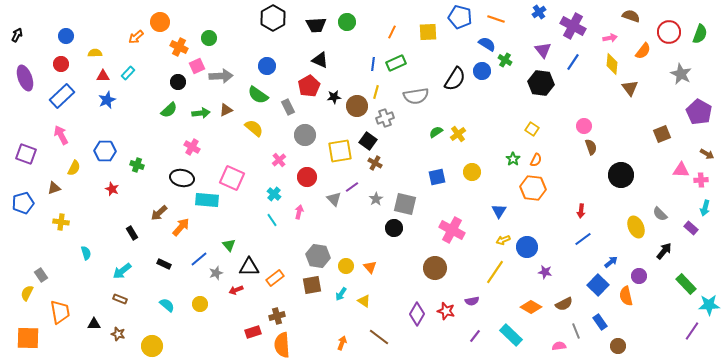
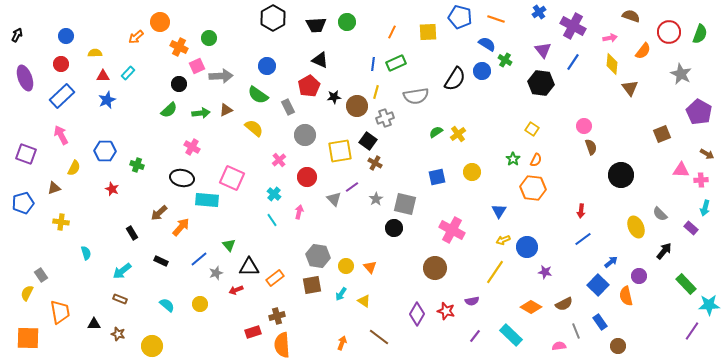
black circle at (178, 82): moved 1 px right, 2 px down
black rectangle at (164, 264): moved 3 px left, 3 px up
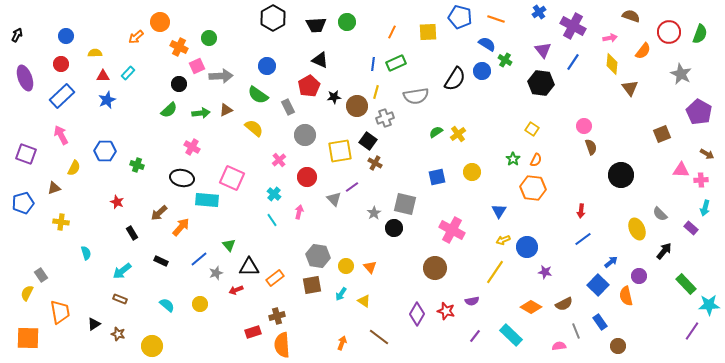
red star at (112, 189): moved 5 px right, 13 px down
gray star at (376, 199): moved 2 px left, 14 px down
yellow ellipse at (636, 227): moved 1 px right, 2 px down
black triangle at (94, 324): rotated 32 degrees counterclockwise
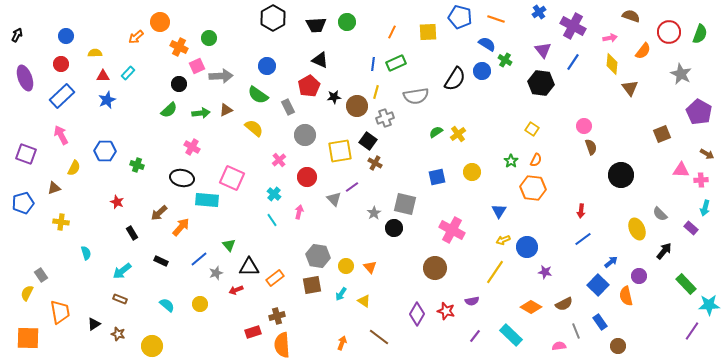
green star at (513, 159): moved 2 px left, 2 px down
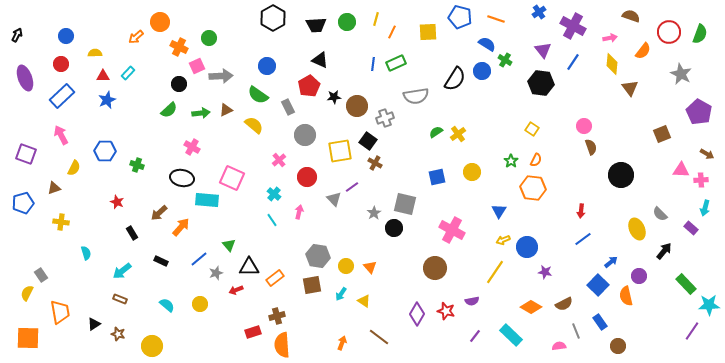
yellow line at (376, 92): moved 73 px up
yellow semicircle at (254, 128): moved 3 px up
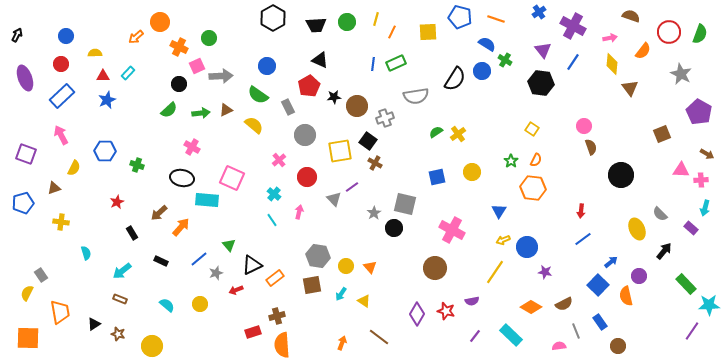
red star at (117, 202): rotated 24 degrees clockwise
black triangle at (249, 267): moved 3 px right, 2 px up; rotated 25 degrees counterclockwise
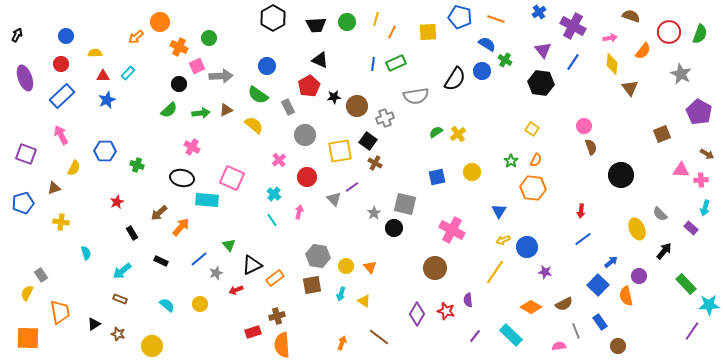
cyan arrow at (341, 294): rotated 16 degrees counterclockwise
purple semicircle at (472, 301): moved 4 px left, 1 px up; rotated 96 degrees clockwise
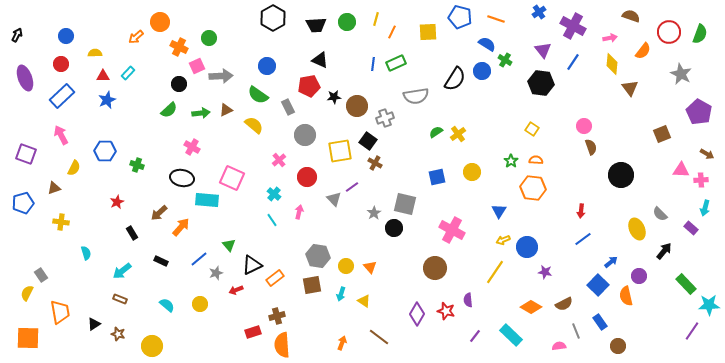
red pentagon at (309, 86): rotated 20 degrees clockwise
orange semicircle at (536, 160): rotated 112 degrees counterclockwise
